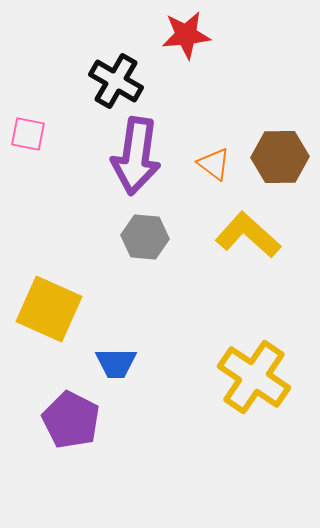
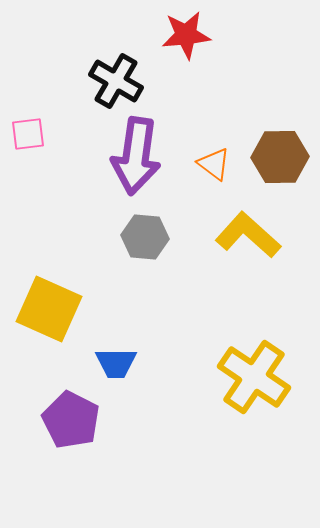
pink square: rotated 18 degrees counterclockwise
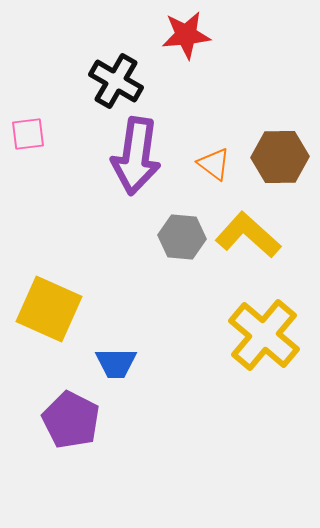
gray hexagon: moved 37 px right
yellow cross: moved 10 px right, 42 px up; rotated 6 degrees clockwise
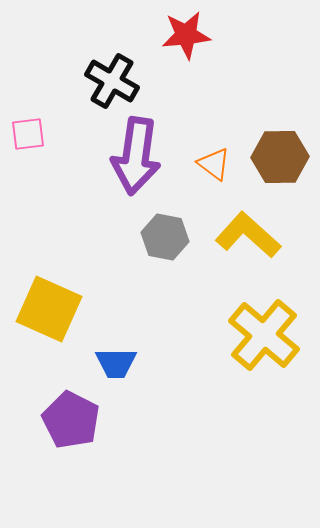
black cross: moved 4 px left
gray hexagon: moved 17 px left; rotated 6 degrees clockwise
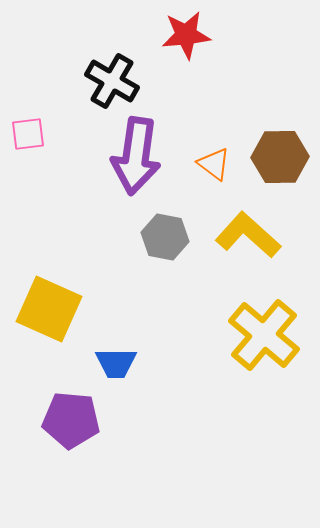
purple pentagon: rotated 22 degrees counterclockwise
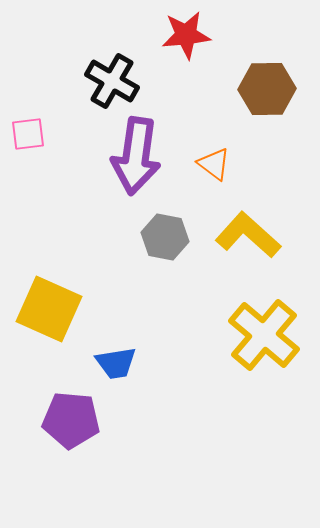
brown hexagon: moved 13 px left, 68 px up
blue trapezoid: rotated 9 degrees counterclockwise
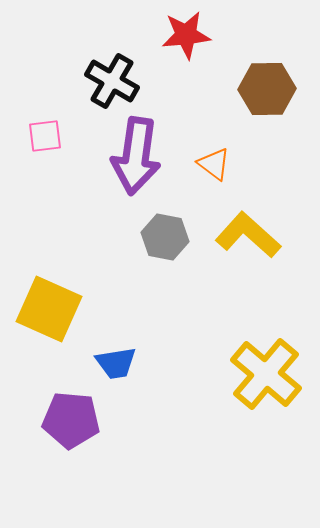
pink square: moved 17 px right, 2 px down
yellow cross: moved 2 px right, 39 px down
